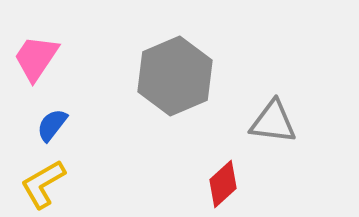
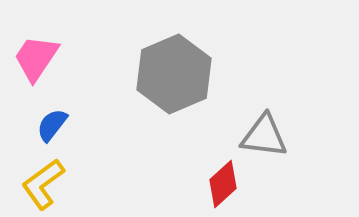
gray hexagon: moved 1 px left, 2 px up
gray triangle: moved 9 px left, 14 px down
yellow L-shape: rotated 6 degrees counterclockwise
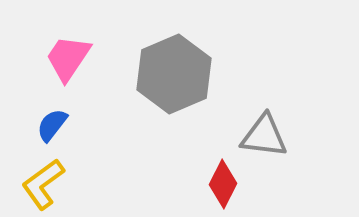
pink trapezoid: moved 32 px right
red diamond: rotated 21 degrees counterclockwise
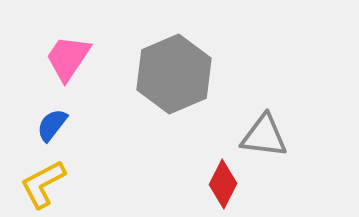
yellow L-shape: rotated 8 degrees clockwise
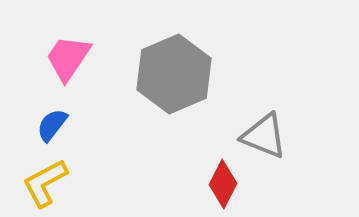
gray triangle: rotated 15 degrees clockwise
yellow L-shape: moved 2 px right, 1 px up
